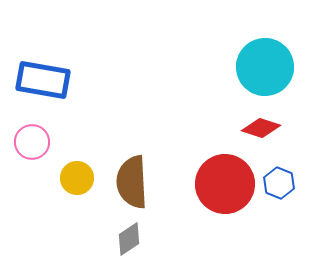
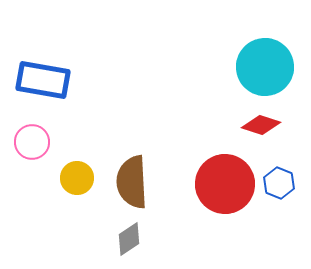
red diamond: moved 3 px up
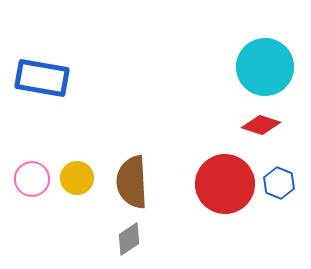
blue rectangle: moved 1 px left, 2 px up
pink circle: moved 37 px down
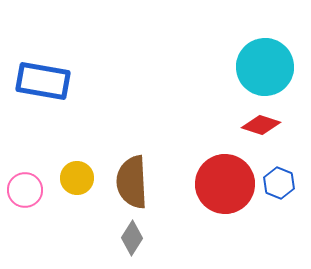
blue rectangle: moved 1 px right, 3 px down
pink circle: moved 7 px left, 11 px down
gray diamond: moved 3 px right, 1 px up; rotated 24 degrees counterclockwise
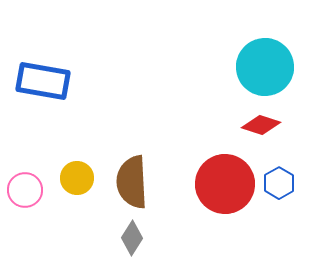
blue hexagon: rotated 8 degrees clockwise
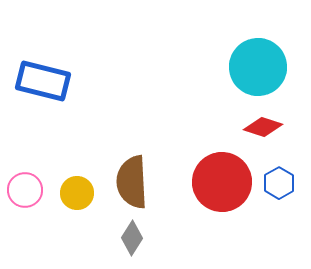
cyan circle: moved 7 px left
blue rectangle: rotated 4 degrees clockwise
red diamond: moved 2 px right, 2 px down
yellow circle: moved 15 px down
red circle: moved 3 px left, 2 px up
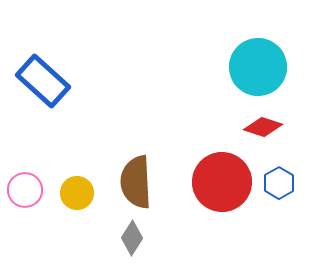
blue rectangle: rotated 28 degrees clockwise
brown semicircle: moved 4 px right
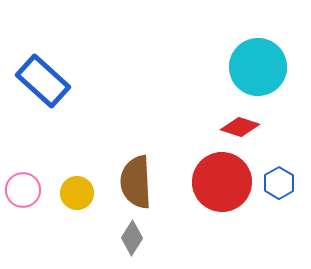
red diamond: moved 23 px left
pink circle: moved 2 px left
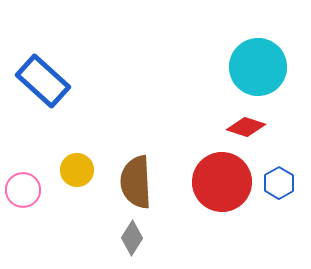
red diamond: moved 6 px right
yellow circle: moved 23 px up
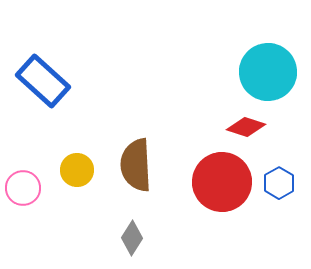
cyan circle: moved 10 px right, 5 px down
brown semicircle: moved 17 px up
pink circle: moved 2 px up
